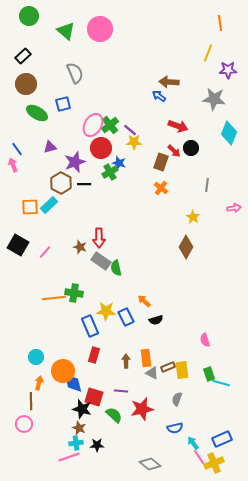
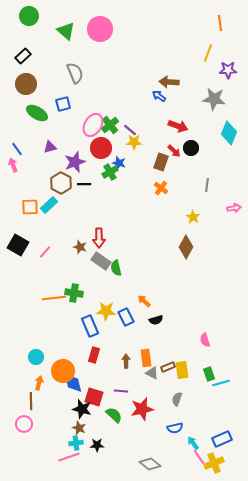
cyan line at (221, 383): rotated 30 degrees counterclockwise
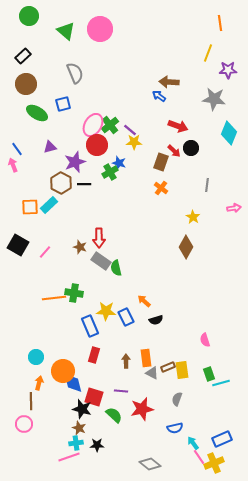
red circle at (101, 148): moved 4 px left, 3 px up
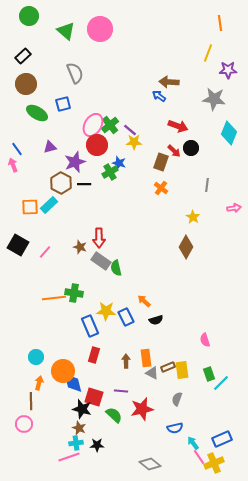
cyan line at (221, 383): rotated 30 degrees counterclockwise
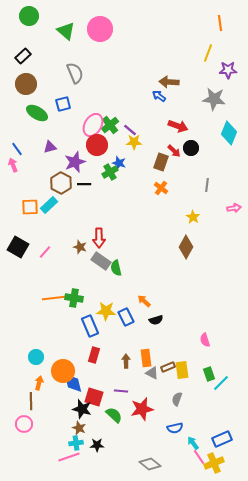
black square at (18, 245): moved 2 px down
green cross at (74, 293): moved 5 px down
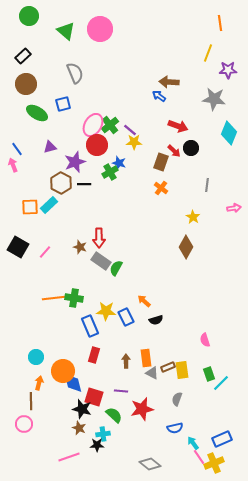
green semicircle at (116, 268): rotated 42 degrees clockwise
cyan cross at (76, 443): moved 27 px right, 9 px up
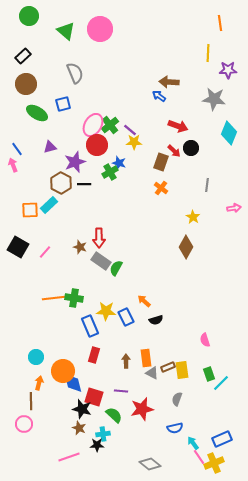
yellow line at (208, 53): rotated 18 degrees counterclockwise
orange square at (30, 207): moved 3 px down
